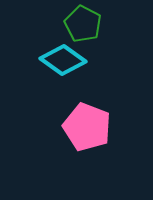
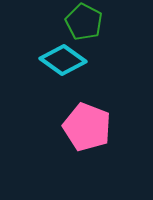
green pentagon: moved 1 px right, 2 px up
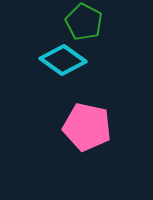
pink pentagon: rotated 9 degrees counterclockwise
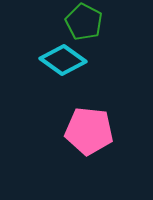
pink pentagon: moved 2 px right, 4 px down; rotated 6 degrees counterclockwise
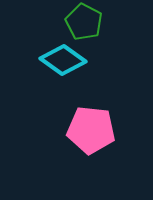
pink pentagon: moved 2 px right, 1 px up
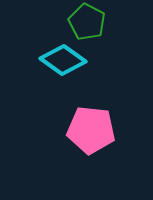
green pentagon: moved 3 px right
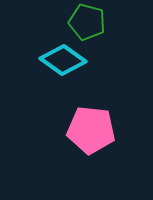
green pentagon: rotated 12 degrees counterclockwise
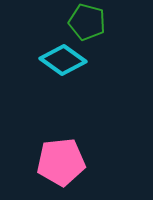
pink pentagon: moved 30 px left, 32 px down; rotated 12 degrees counterclockwise
